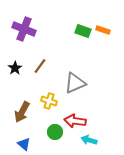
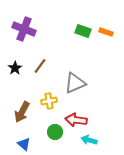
orange rectangle: moved 3 px right, 2 px down
yellow cross: rotated 28 degrees counterclockwise
red arrow: moved 1 px right, 1 px up
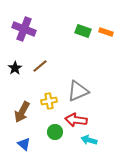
brown line: rotated 14 degrees clockwise
gray triangle: moved 3 px right, 8 px down
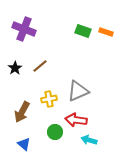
yellow cross: moved 2 px up
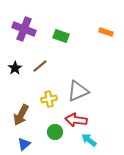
green rectangle: moved 22 px left, 5 px down
brown arrow: moved 1 px left, 3 px down
cyan arrow: rotated 21 degrees clockwise
blue triangle: rotated 40 degrees clockwise
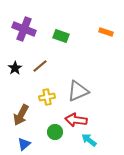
yellow cross: moved 2 px left, 2 px up
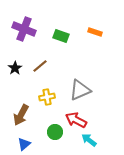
orange rectangle: moved 11 px left
gray triangle: moved 2 px right, 1 px up
red arrow: rotated 20 degrees clockwise
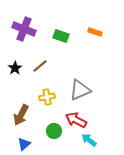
green circle: moved 1 px left, 1 px up
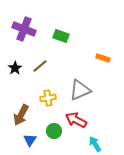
orange rectangle: moved 8 px right, 26 px down
yellow cross: moved 1 px right, 1 px down
cyan arrow: moved 6 px right, 4 px down; rotated 21 degrees clockwise
blue triangle: moved 6 px right, 4 px up; rotated 16 degrees counterclockwise
